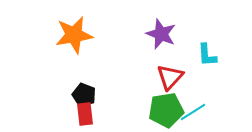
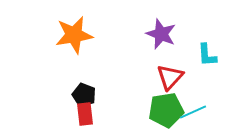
cyan line: rotated 8 degrees clockwise
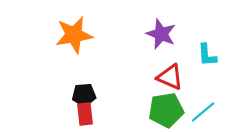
red triangle: rotated 48 degrees counterclockwise
black pentagon: rotated 25 degrees counterclockwise
cyan line: moved 10 px right; rotated 16 degrees counterclockwise
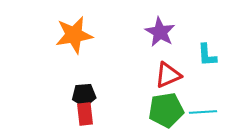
purple star: moved 1 px left, 2 px up; rotated 8 degrees clockwise
red triangle: moved 2 px left, 2 px up; rotated 48 degrees counterclockwise
cyan line: rotated 36 degrees clockwise
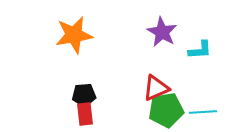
purple star: moved 2 px right
cyan L-shape: moved 7 px left, 5 px up; rotated 90 degrees counterclockwise
red triangle: moved 12 px left, 13 px down
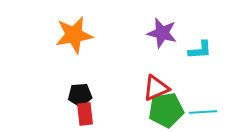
purple star: moved 1 px down; rotated 16 degrees counterclockwise
black pentagon: moved 4 px left
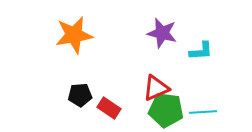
cyan L-shape: moved 1 px right, 1 px down
green pentagon: rotated 16 degrees clockwise
red rectangle: moved 24 px right, 6 px up; rotated 50 degrees counterclockwise
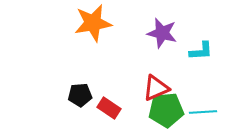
orange star: moved 19 px right, 12 px up
green pentagon: rotated 12 degrees counterclockwise
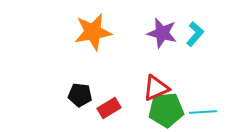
orange star: moved 9 px down
cyan L-shape: moved 6 px left, 17 px up; rotated 45 degrees counterclockwise
black pentagon: rotated 10 degrees clockwise
red rectangle: rotated 65 degrees counterclockwise
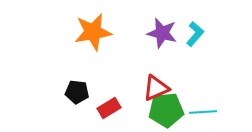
black pentagon: moved 3 px left, 3 px up
